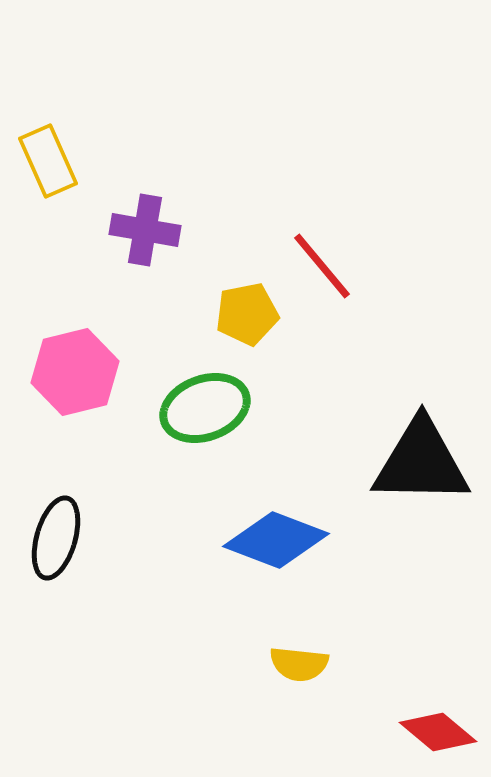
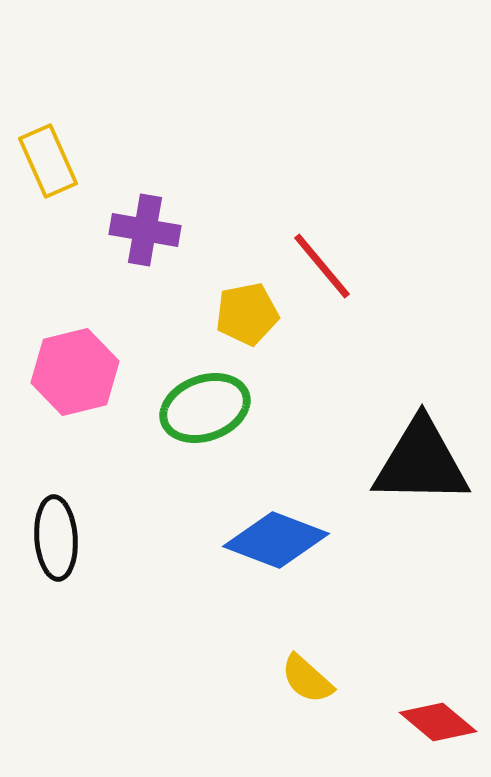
black ellipse: rotated 20 degrees counterclockwise
yellow semicircle: moved 8 px right, 15 px down; rotated 36 degrees clockwise
red diamond: moved 10 px up
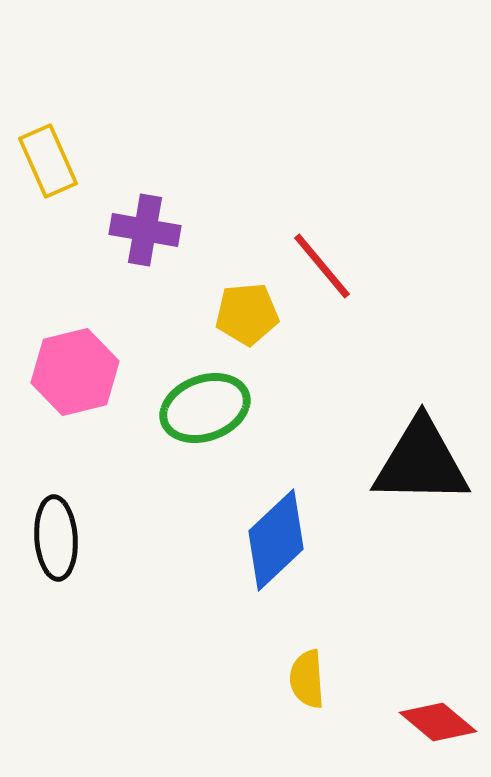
yellow pentagon: rotated 6 degrees clockwise
blue diamond: rotated 64 degrees counterclockwise
yellow semicircle: rotated 44 degrees clockwise
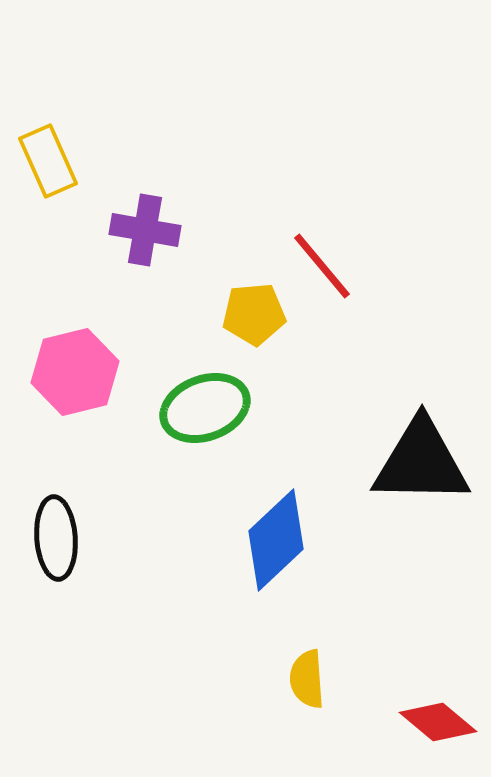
yellow pentagon: moved 7 px right
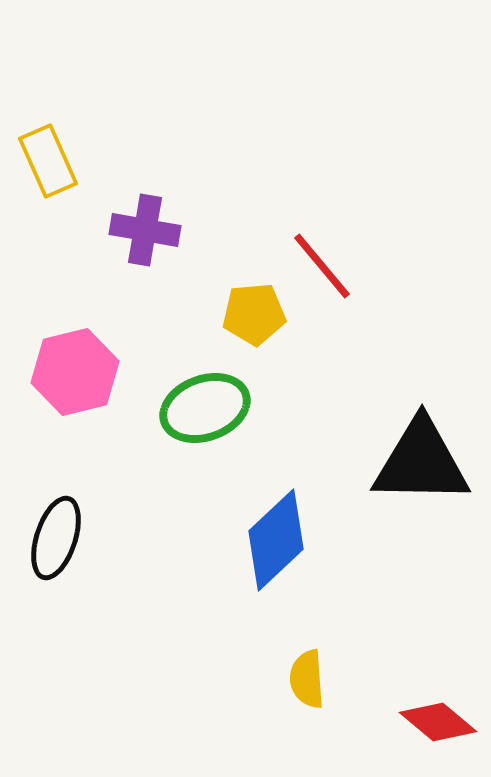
black ellipse: rotated 22 degrees clockwise
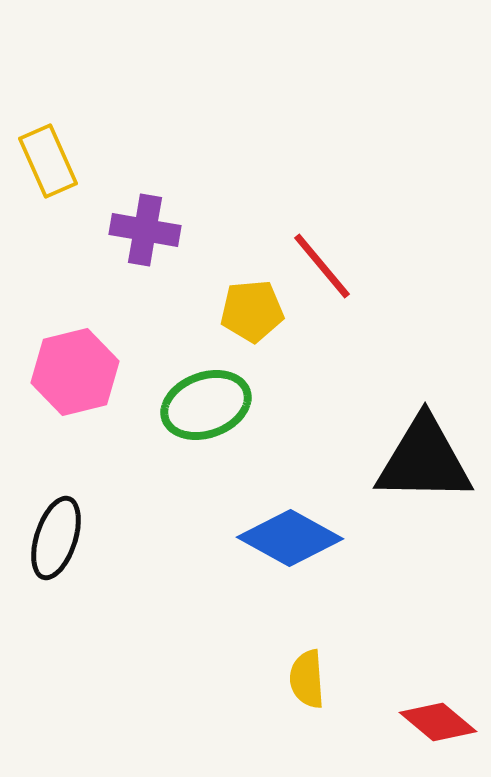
yellow pentagon: moved 2 px left, 3 px up
green ellipse: moved 1 px right, 3 px up
black triangle: moved 3 px right, 2 px up
blue diamond: moved 14 px right, 2 px up; rotated 72 degrees clockwise
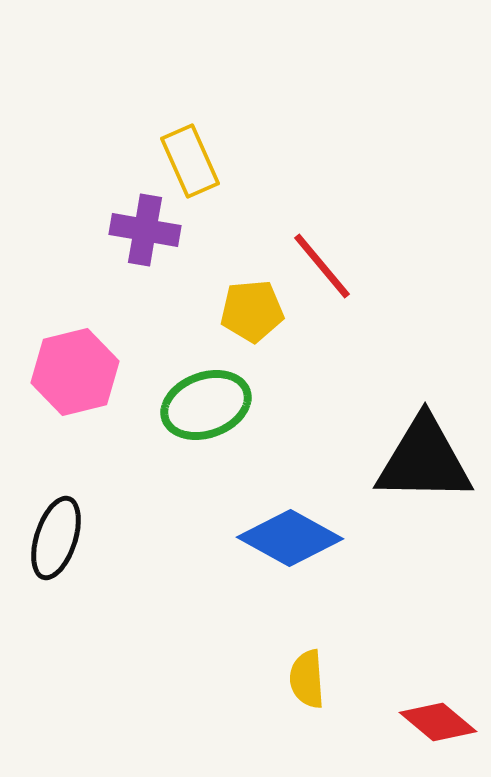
yellow rectangle: moved 142 px right
